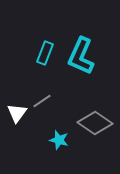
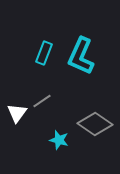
cyan rectangle: moved 1 px left
gray diamond: moved 1 px down
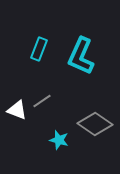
cyan rectangle: moved 5 px left, 4 px up
white triangle: moved 3 px up; rotated 45 degrees counterclockwise
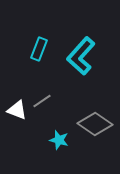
cyan L-shape: rotated 18 degrees clockwise
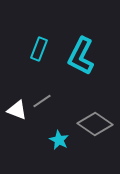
cyan L-shape: rotated 15 degrees counterclockwise
cyan star: rotated 12 degrees clockwise
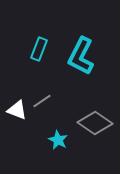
gray diamond: moved 1 px up
cyan star: moved 1 px left
